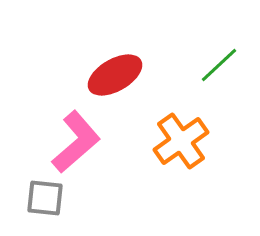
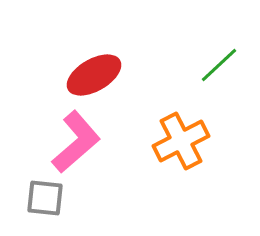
red ellipse: moved 21 px left
orange cross: rotated 8 degrees clockwise
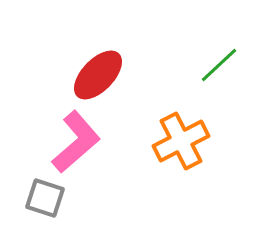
red ellipse: moved 4 px right; rotated 16 degrees counterclockwise
gray square: rotated 12 degrees clockwise
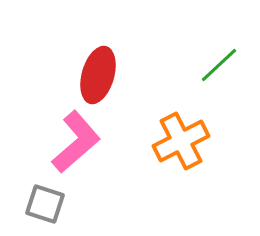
red ellipse: rotated 28 degrees counterclockwise
gray square: moved 6 px down
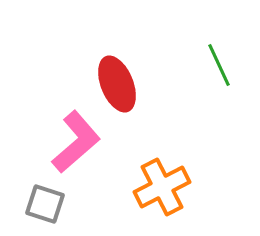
green line: rotated 72 degrees counterclockwise
red ellipse: moved 19 px right, 9 px down; rotated 38 degrees counterclockwise
orange cross: moved 19 px left, 46 px down
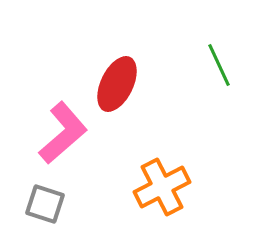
red ellipse: rotated 48 degrees clockwise
pink L-shape: moved 13 px left, 9 px up
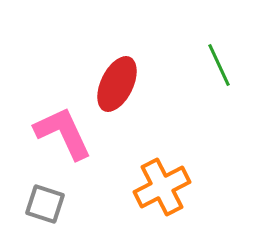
pink L-shape: rotated 74 degrees counterclockwise
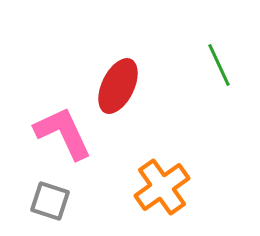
red ellipse: moved 1 px right, 2 px down
orange cross: rotated 8 degrees counterclockwise
gray square: moved 5 px right, 3 px up
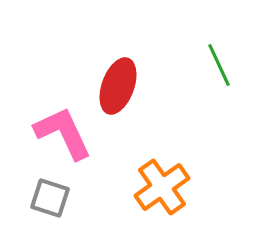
red ellipse: rotated 6 degrees counterclockwise
gray square: moved 3 px up
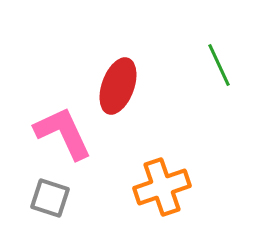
orange cross: rotated 16 degrees clockwise
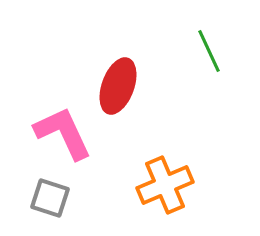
green line: moved 10 px left, 14 px up
orange cross: moved 3 px right, 2 px up; rotated 4 degrees counterclockwise
